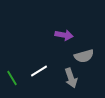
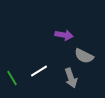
gray semicircle: rotated 42 degrees clockwise
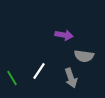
gray semicircle: rotated 18 degrees counterclockwise
white line: rotated 24 degrees counterclockwise
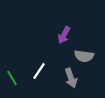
purple arrow: rotated 108 degrees clockwise
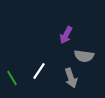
purple arrow: moved 2 px right
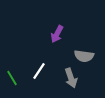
purple arrow: moved 9 px left, 1 px up
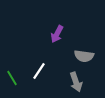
gray arrow: moved 5 px right, 4 px down
